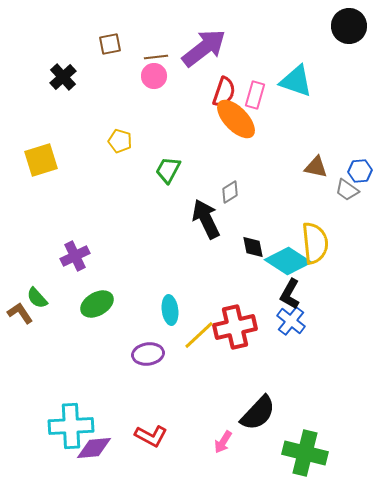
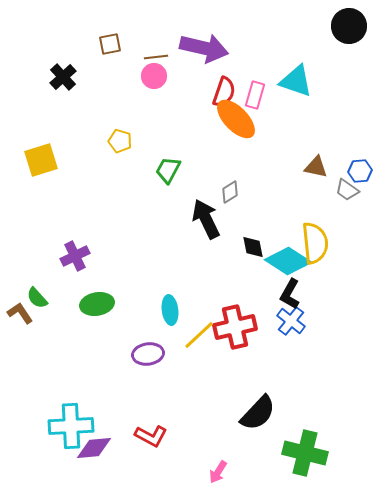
purple arrow: rotated 51 degrees clockwise
green ellipse: rotated 20 degrees clockwise
pink arrow: moved 5 px left, 30 px down
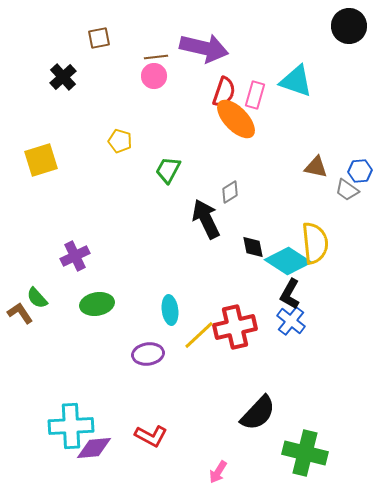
brown square: moved 11 px left, 6 px up
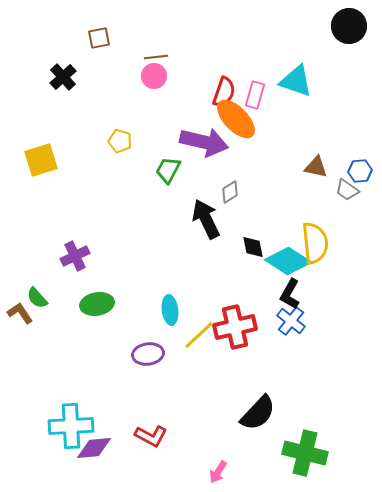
purple arrow: moved 94 px down
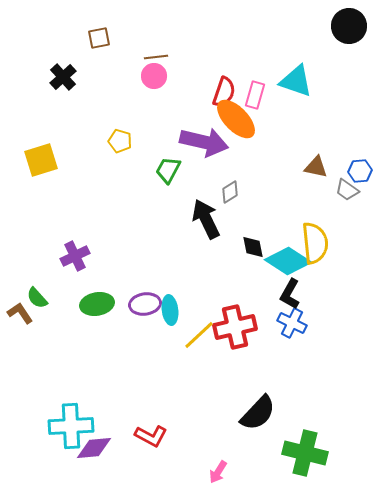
blue cross: moved 1 px right, 2 px down; rotated 12 degrees counterclockwise
purple ellipse: moved 3 px left, 50 px up
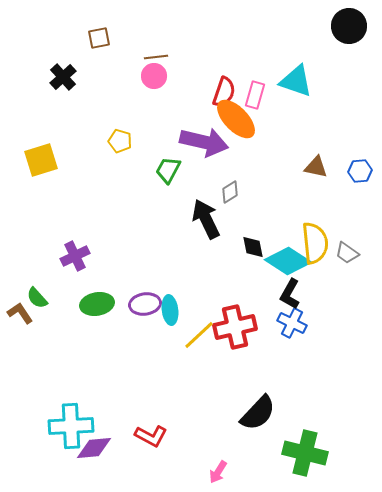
gray trapezoid: moved 63 px down
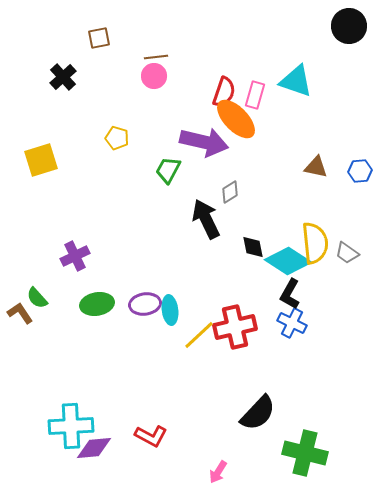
yellow pentagon: moved 3 px left, 3 px up
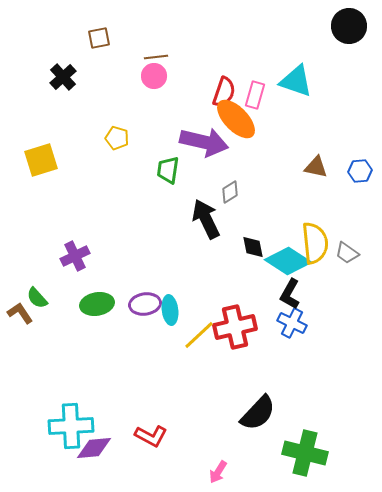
green trapezoid: rotated 20 degrees counterclockwise
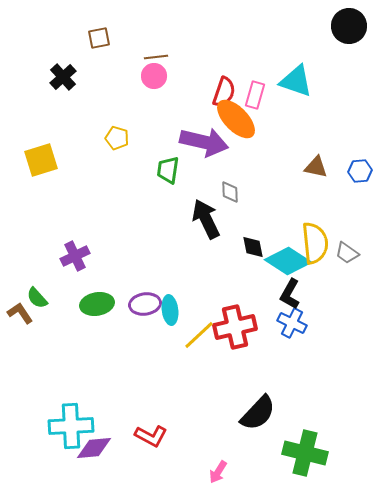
gray diamond: rotated 60 degrees counterclockwise
